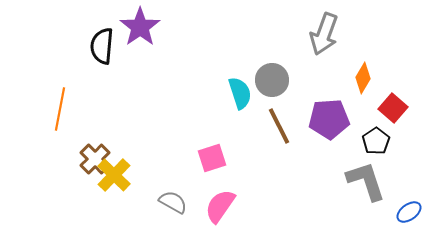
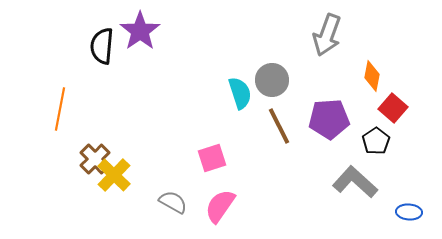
purple star: moved 4 px down
gray arrow: moved 3 px right, 1 px down
orange diamond: moved 9 px right, 2 px up; rotated 20 degrees counterclockwise
gray L-shape: moved 11 px left, 1 px down; rotated 30 degrees counterclockwise
blue ellipse: rotated 40 degrees clockwise
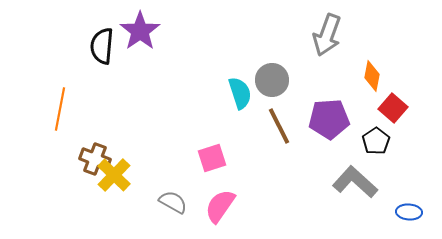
brown cross: rotated 24 degrees counterclockwise
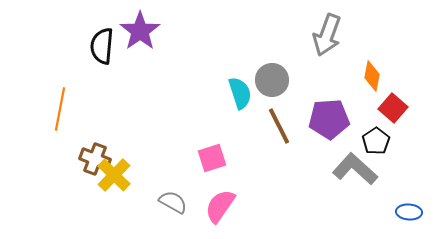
gray L-shape: moved 13 px up
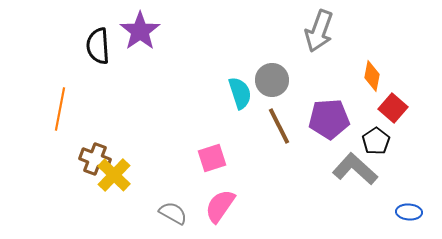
gray arrow: moved 8 px left, 4 px up
black semicircle: moved 4 px left; rotated 9 degrees counterclockwise
gray semicircle: moved 11 px down
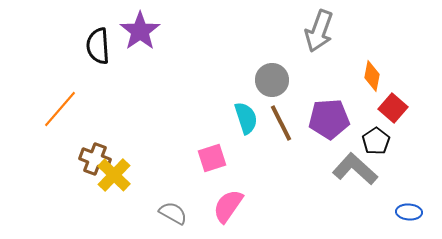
cyan semicircle: moved 6 px right, 25 px down
orange line: rotated 30 degrees clockwise
brown line: moved 2 px right, 3 px up
pink semicircle: moved 8 px right
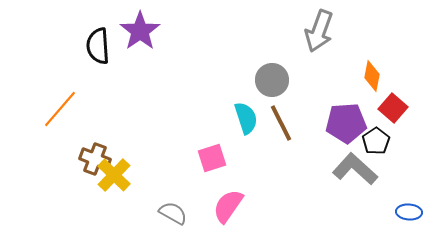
purple pentagon: moved 17 px right, 4 px down
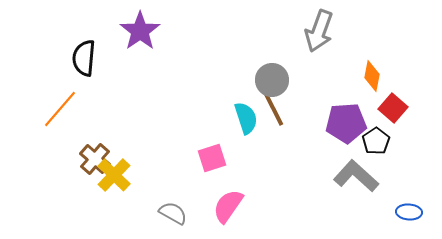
black semicircle: moved 14 px left, 12 px down; rotated 9 degrees clockwise
brown line: moved 8 px left, 15 px up
brown cross: rotated 20 degrees clockwise
gray L-shape: moved 1 px right, 7 px down
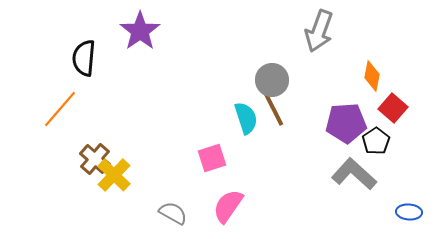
gray L-shape: moved 2 px left, 2 px up
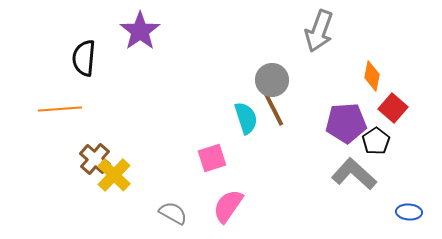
orange line: rotated 45 degrees clockwise
